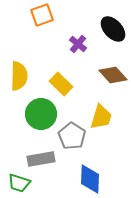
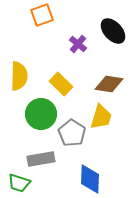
black ellipse: moved 2 px down
brown diamond: moved 4 px left, 9 px down; rotated 40 degrees counterclockwise
gray pentagon: moved 3 px up
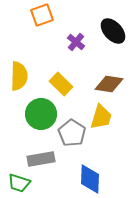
purple cross: moved 2 px left, 2 px up
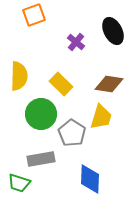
orange square: moved 8 px left
black ellipse: rotated 16 degrees clockwise
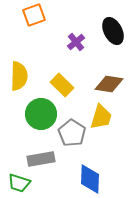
purple cross: rotated 12 degrees clockwise
yellow rectangle: moved 1 px right, 1 px down
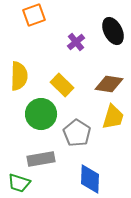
yellow trapezoid: moved 12 px right
gray pentagon: moved 5 px right
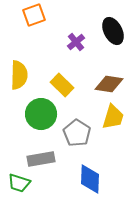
yellow semicircle: moved 1 px up
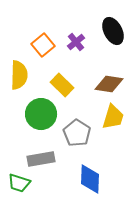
orange square: moved 9 px right, 30 px down; rotated 20 degrees counterclockwise
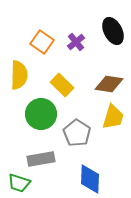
orange square: moved 1 px left, 3 px up; rotated 15 degrees counterclockwise
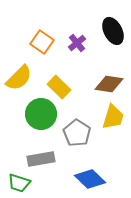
purple cross: moved 1 px right, 1 px down
yellow semicircle: moved 3 px down; rotated 44 degrees clockwise
yellow rectangle: moved 3 px left, 2 px down
blue diamond: rotated 48 degrees counterclockwise
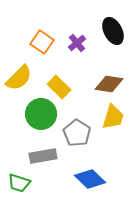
gray rectangle: moved 2 px right, 3 px up
